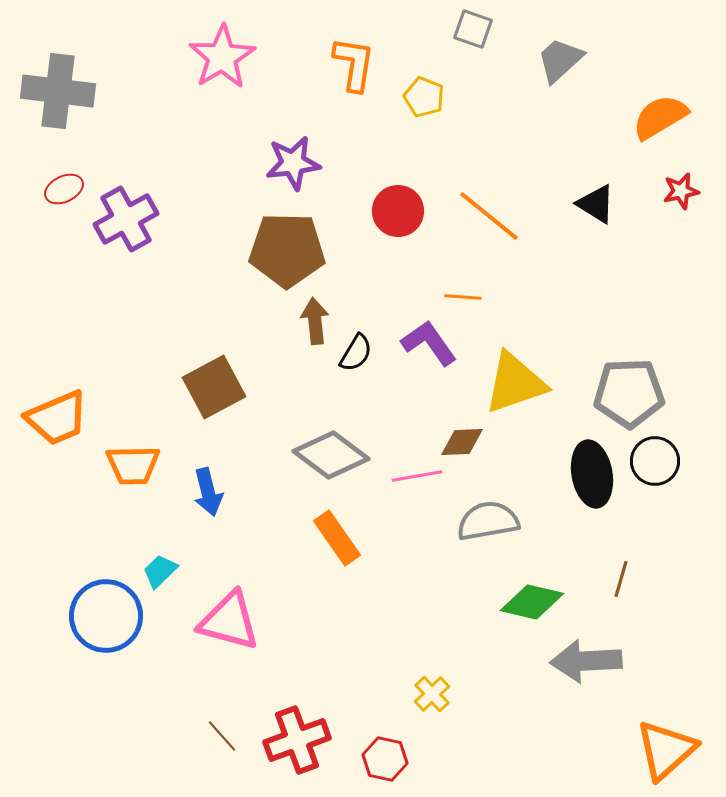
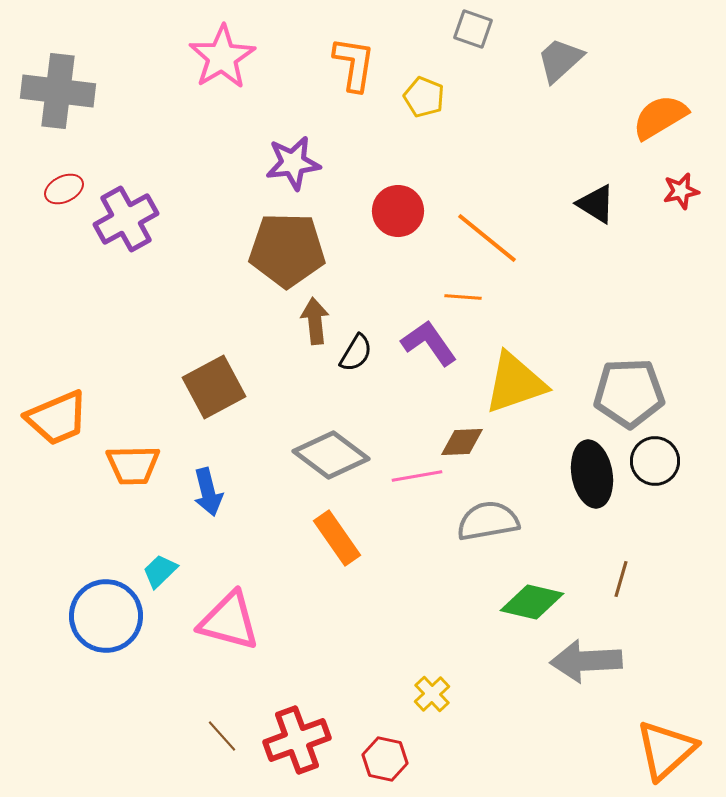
orange line at (489, 216): moved 2 px left, 22 px down
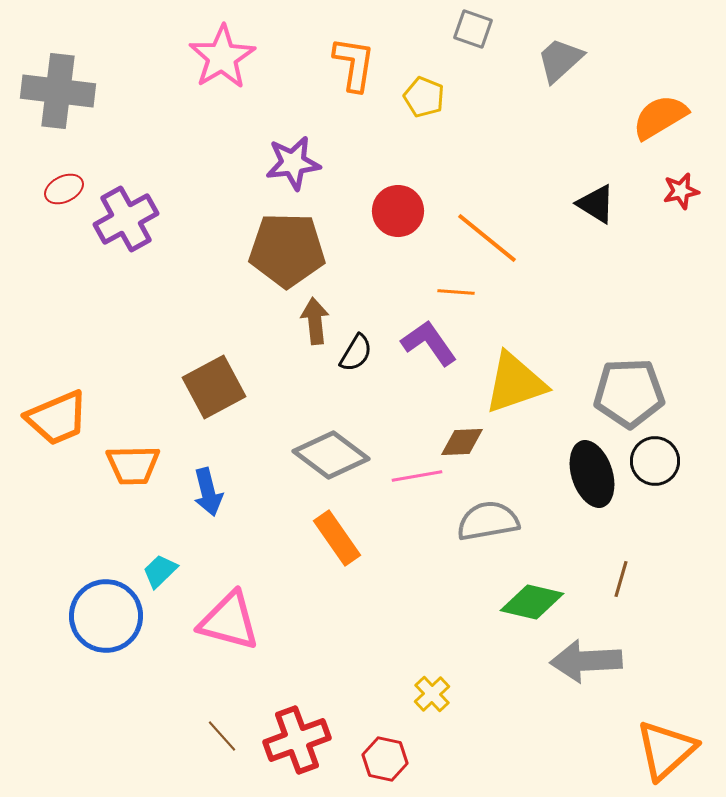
orange line at (463, 297): moved 7 px left, 5 px up
black ellipse at (592, 474): rotated 8 degrees counterclockwise
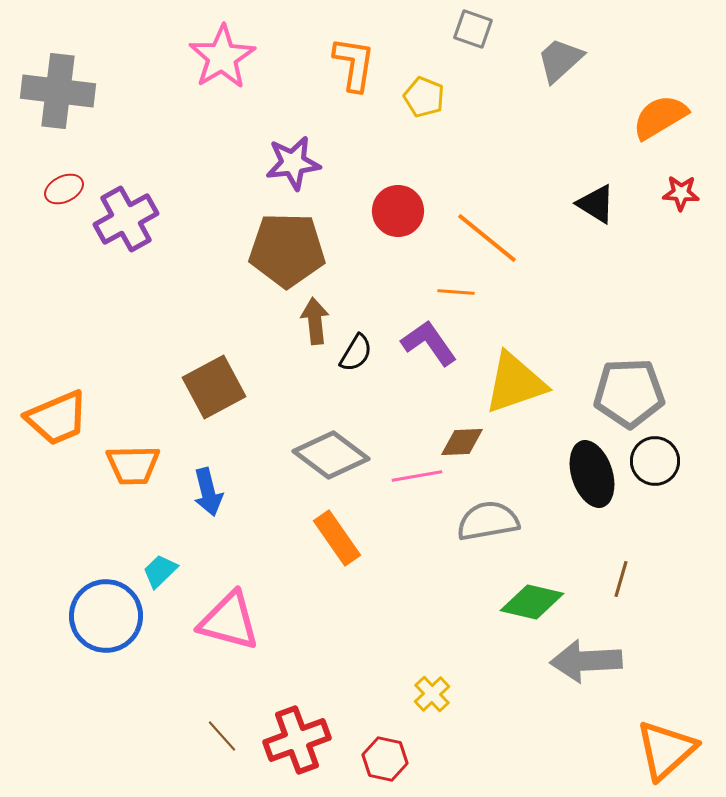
red star at (681, 191): moved 2 px down; rotated 15 degrees clockwise
